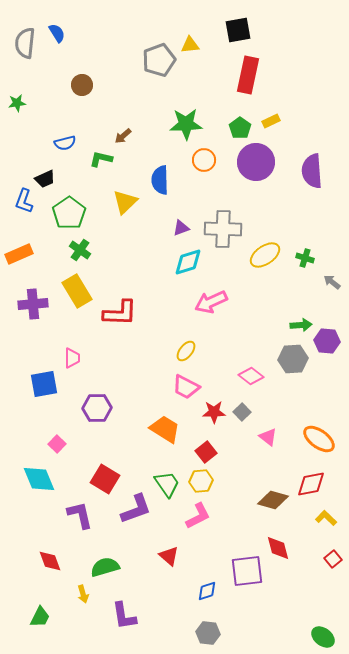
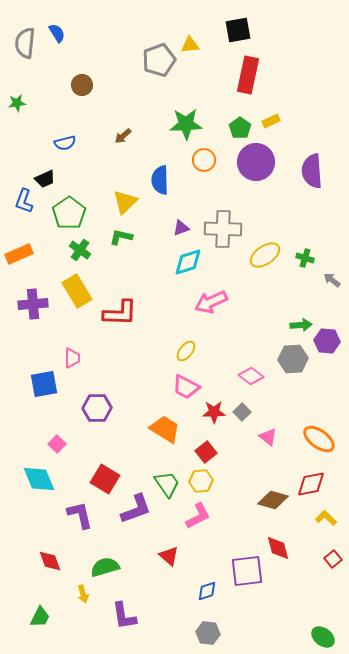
green L-shape at (101, 159): moved 20 px right, 78 px down
gray arrow at (332, 282): moved 2 px up
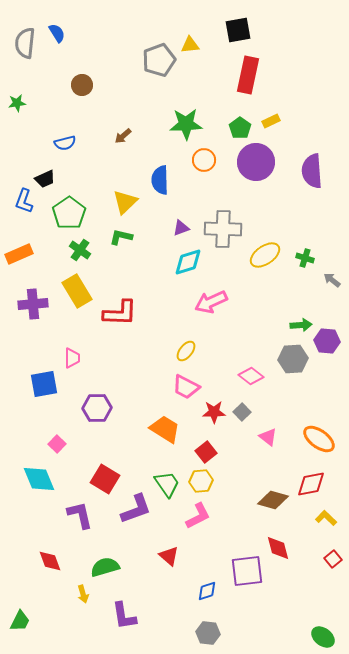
green trapezoid at (40, 617): moved 20 px left, 4 px down
